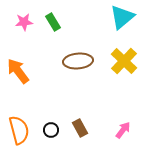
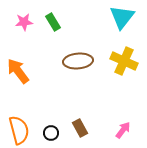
cyan triangle: rotated 12 degrees counterclockwise
yellow cross: rotated 20 degrees counterclockwise
black circle: moved 3 px down
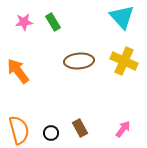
cyan triangle: rotated 20 degrees counterclockwise
brown ellipse: moved 1 px right
pink arrow: moved 1 px up
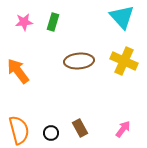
green rectangle: rotated 48 degrees clockwise
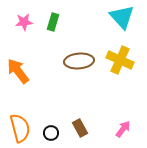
yellow cross: moved 4 px left, 1 px up
orange semicircle: moved 1 px right, 2 px up
